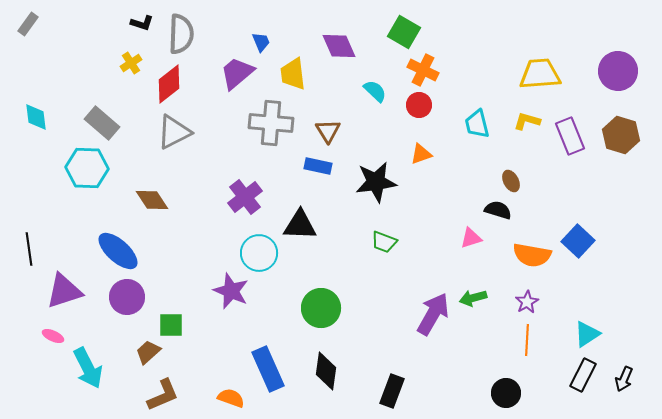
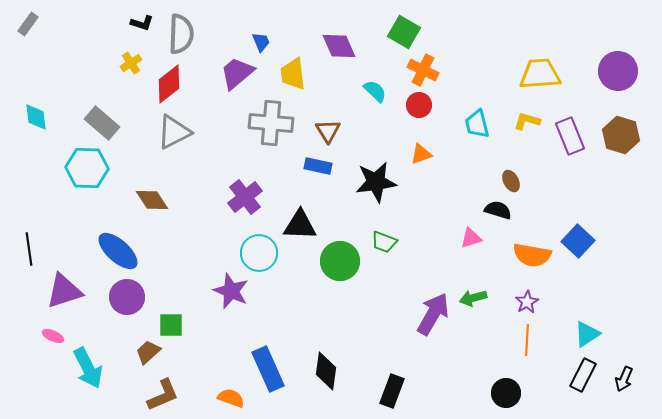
green circle at (321, 308): moved 19 px right, 47 px up
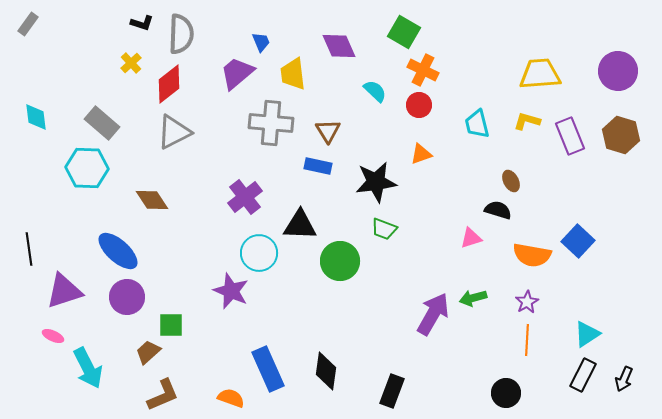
yellow cross at (131, 63): rotated 10 degrees counterclockwise
green trapezoid at (384, 242): moved 13 px up
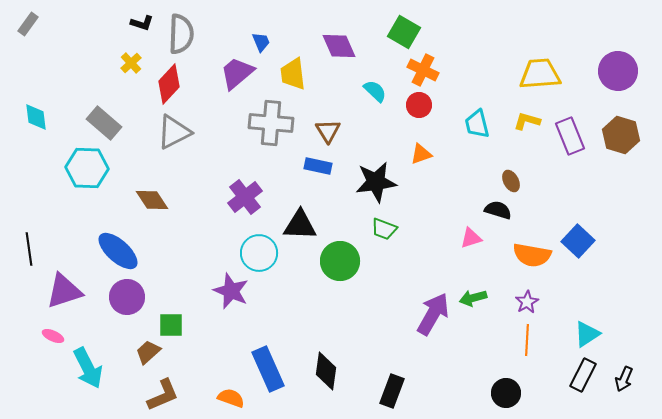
red diamond at (169, 84): rotated 9 degrees counterclockwise
gray rectangle at (102, 123): moved 2 px right
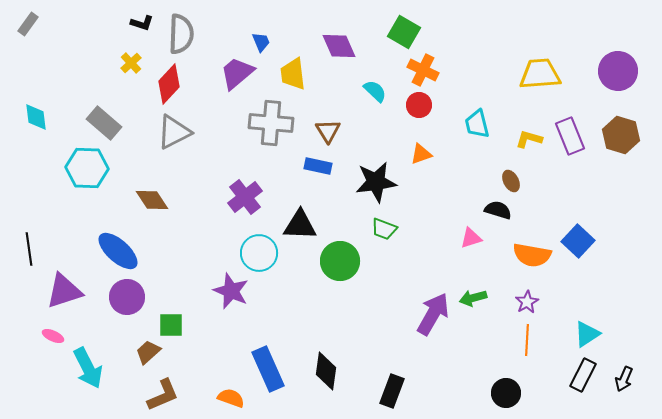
yellow L-shape at (527, 121): moved 2 px right, 18 px down
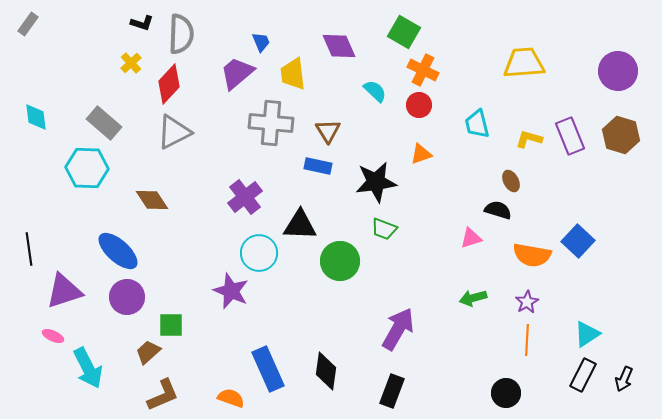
yellow trapezoid at (540, 74): moved 16 px left, 11 px up
purple arrow at (433, 314): moved 35 px left, 15 px down
